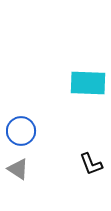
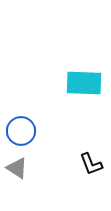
cyan rectangle: moved 4 px left
gray triangle: moved 1 px left, 1 px up
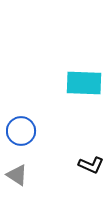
black L-shape: moved 1 px down; rotated 45 degrees counterclockwise
gray triangle: moved 7 px down
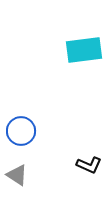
cyan rectangle: moved 33 px up; rotated 9 degrees counterclockwise
black L-shape: moved 2 px left
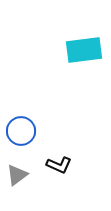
black L-shape: moved 30 px left
gray triangle: rotated 50 degrees clockwise
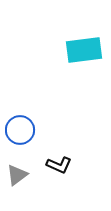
blue circle: moved 1 px left, 1 px up
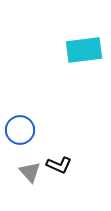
gray triangle: moved 13 px right, 3 px up; rotated 35 degrees counterclockwise
